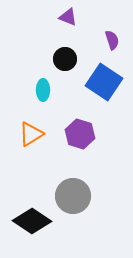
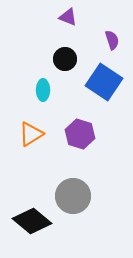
black diamond: rotated 6 degrees clockwise
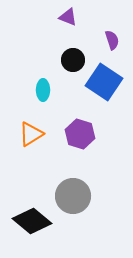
black circle: moved 8 px right, 1 px down
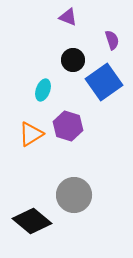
blue square: rotated 21 degrees clockwise
cyan ellipse: rotated 20 degrees clockwise
purple hexagon: moved 12 px left, 8 px up
gray circle: moved 1 px right, 1 px up
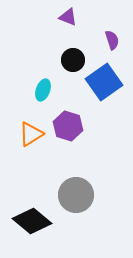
gray circle: moved 2 px right
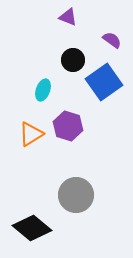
purple semicircle: rotated 36 degrees counterclockwise
black diamond: moved 7 px down
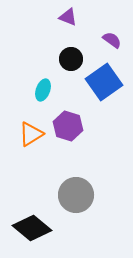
black circle: moved 2 px left, 1 px up
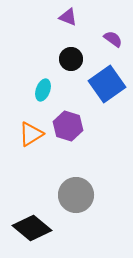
purple semicircle: moved 1 px right, 1 px up
blue square: moved 3 px right, 2 px down
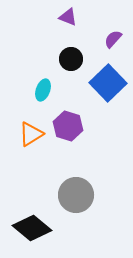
purple semicircle: rotated 84 degrees counterclockwise
blue square: moved 1 px right, 1 px up; rotated 9 degrees counterclockwise
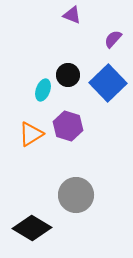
purple triangle: moved 4 px right, 2 px up
black circle: moved 3 px left, 16 px down
black diamond: rotated 9 degrees counterclockwise
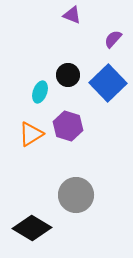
cyan ellipse: moved 3 px left, 2 px down
